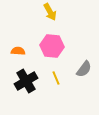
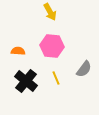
black cross: rotated 20 degrees counterclockwise
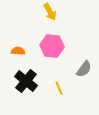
yellow line: moved 3 px right, 10 px down
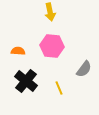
yellow arrow: rotated 18 degrees clockwise
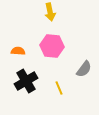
black cross: rotated 20 degrees clockwise
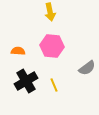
gray semicircle: moved 3 px right, 1 px up; rotated 18 degrees clockwise
yellow line: moved 5 px left, 3 px up
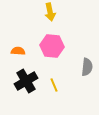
gray semicircle: moved 1 px up; rotated 48 degrees counterclockwise
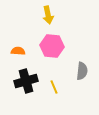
yellow arrow: moved 2 px left, 3 px down
gray semicircle: moved 5 px left, 4 px down
black cross: rotated 15 degrees clockwise
yellow line: moved 2 px down
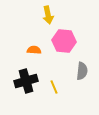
pink hexagon: moved 12 px right, 5 px up
orange semicircle: moved 16 px right, 1 px up
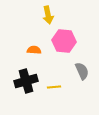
gray semicircle: rotated 30 degrees counterclockwise
yellow line: rotated 72 degrees counterclockwise
